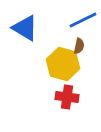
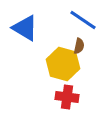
blue line: rotated 60 degrees clockwise
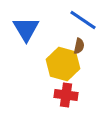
blue triangle: moved 1 px right, 1 px down; rotated 28 degrees clockwise
red cross: moved 1 px left, 2 px up
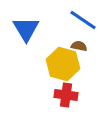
brown semicircle: rotated 91 degrees counterclockwise
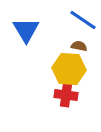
blue triangle: moved 1 px down
yellow hexagon: moved 6 px right, 5 px down; rotated 12 degrees counterclockwise
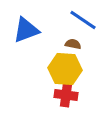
blue triangle: rotated 40 degrees clockwise
brown semicircle: moved 6 px left, 2 px up
yellow hexagon: moved 4 px left
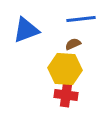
blue line: moved 2 px left, 1 px up; rotated 40 degrees counterclockwise
brown semicircle: rotated 35 degrees counterclockwise
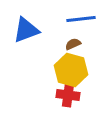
yellow hexagon: moved 6 px right, 1 px down; rotated 12 degrees clockwise
red cross: moved 2 px right
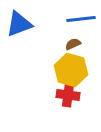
blue triangle: moved 7 px left, 6 px up
